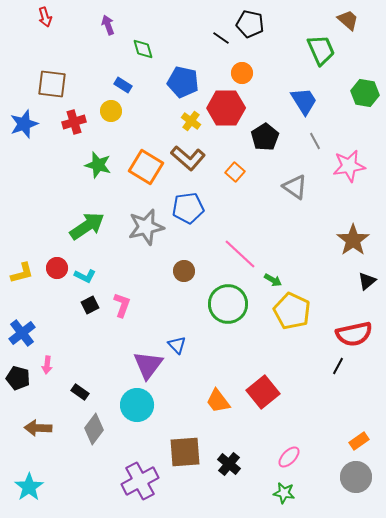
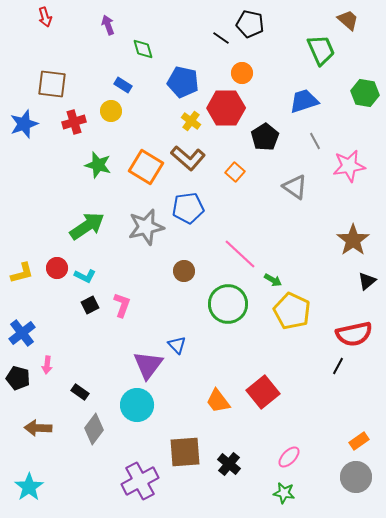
blue trapezoid at (304, 101): rotated 76 degrees counterclockwise
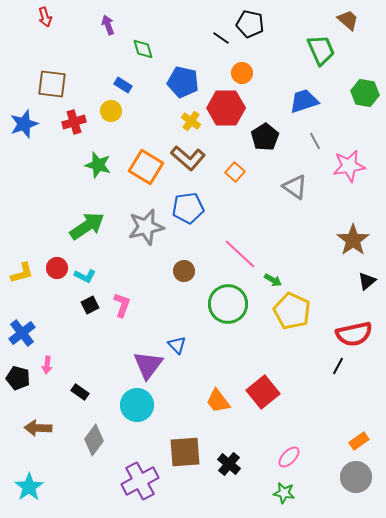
gray diamond at (94, 429): moved 11 px down
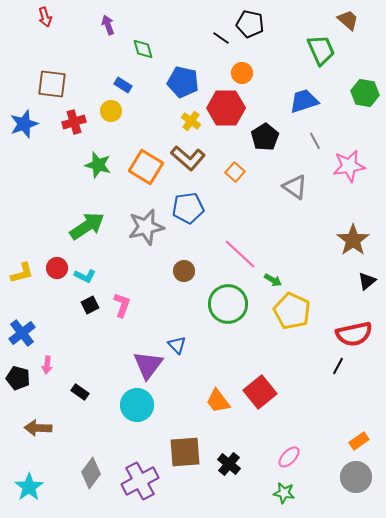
red square at (263, 392): moved 3 px left
gray diamond at (94, 440): moved 3 px left, 33 px down
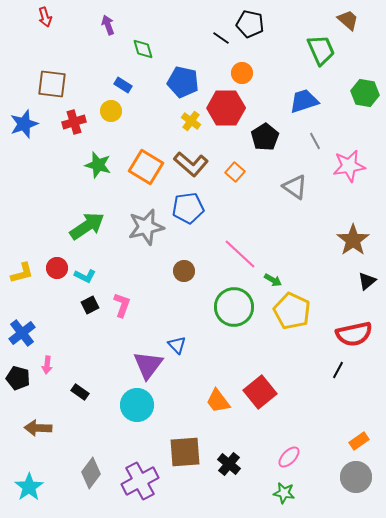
brown L-shape at (188, 158): moved 3 px right, 6 px down
green circle at (228, 304): moved 6 px right, 3 px down
black line at (338, 366): moved 4 px down
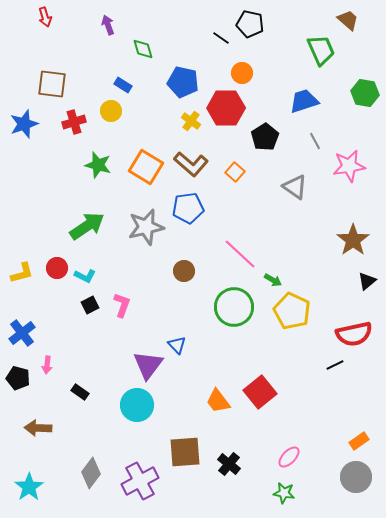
black line at (338, 370): moved 3 px left, 5 px up; rotated 36 degrees clockwise
